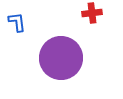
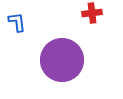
purple circle: moved 1 px right, 2 px down
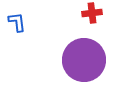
purple circle: moved 22 px right
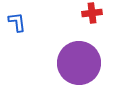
purple circle: moved 5 px left, 3 px down
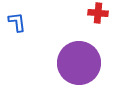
red cross: moved 6 px right; rotated 12 degrees clockwise
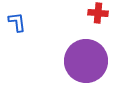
purple circle: moved 7 px right, 2 px up
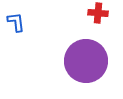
blue L-shape: moved 1 px left
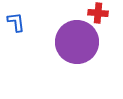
purple circle: moved 9 px left, 19 px up
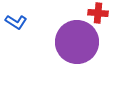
blue L-shape: rotated 130 degrees clockwise
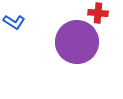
blue L-shape: moved 2 px left
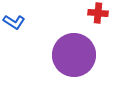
purple circle: moved 3 px left, 13 px down
